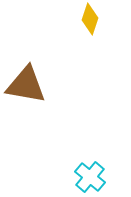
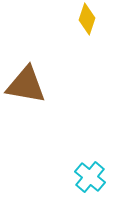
yellow diamond: moved 3 px left
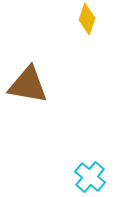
brown triangle: moved 2 px right
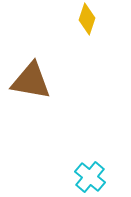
brown triangle: moved 3 px right, 4 px up
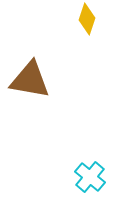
brown triangle: moved 1 px left, 1 px up
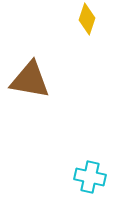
cyan cross: rotated 28 degrees counterclockwise
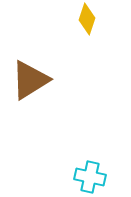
brown triangle: rotated 42 degrees counterclockwise
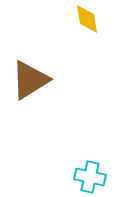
yellow diamond: rotated 28 degrees counterclockwise
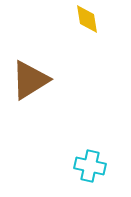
cyan cross: moved 11 px up
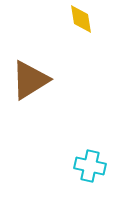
yellow diamond: moved 6 px left
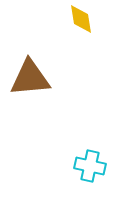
brown triangle: moved 2 px up; rotated 27 degrees clockwise
